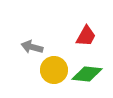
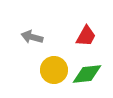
gray arrow: moved 10 px up
green diamond: rotated 12 degrees counterclockwise
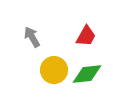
gray arrow: rotated 45 degrees clockwise
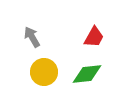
red trapezoid: moved 8 px right, 1 px down
yellow circle: moved 10 px left, 2 px down
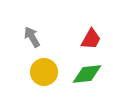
red trapezoid: moved 3 px left, 2 px down
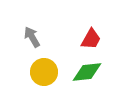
green diamond: moved 2 px up
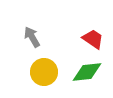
red trapezoid: moved 2 px right; rotated 85 degrees counterclockwise
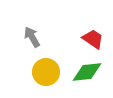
yellow circle: moved 2 px right
